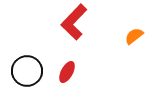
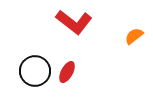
red L-shape: rotated 96 degrees counterclockwise
black circle: moved 8 px right
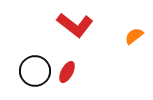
red L-shape: moved 1 px right, 3 px down
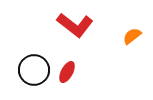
orange semicircle: moved 2 px left
black circle: moved 1 px left, 1 px up
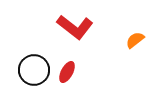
red L-shape: moved 2 px down
orange semicircle: moved 3 px right, 4 px down
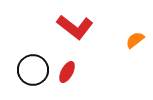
black circle: moved 1 px left
